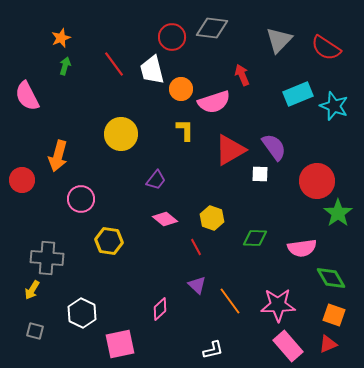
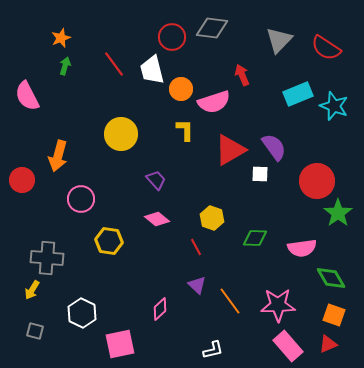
purple trapezoid at (156, 180): rotated 80 degrees counterclockwise
pink diamond at (165, 219): moved 8 px left
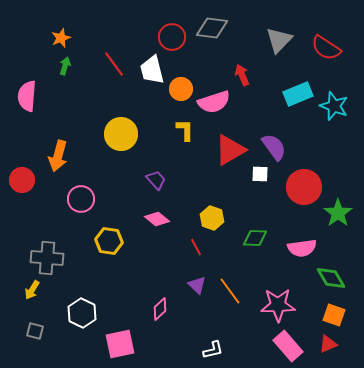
pink semicircle at (27, 96): rotated 32 degrees clockwise
red circle at (317, 181): moved 13 px left, 6 px down
orange line at (230, 301): moved 10 px up
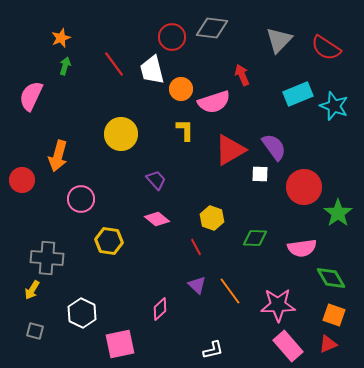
pink semicircle at (27, 96): moved 4 px right; rotated 20 degrees clockwise
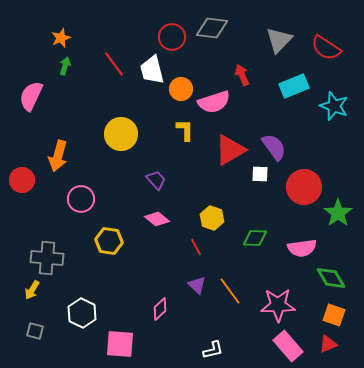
cyan rectangle at (298, 94): moved 4 px left, 8 px up
pink square at (120, 344): rotated 16 degrees clockwise
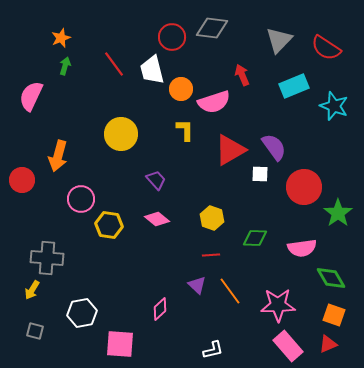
yellow hexagon at (109, 241): moved 16 px up
red line at (196, 247): moved 15 px right, 8 px down; rotated 66 degrees counterclockwise
white hexagon at (82, 313): rotated 24 degrees clockwise
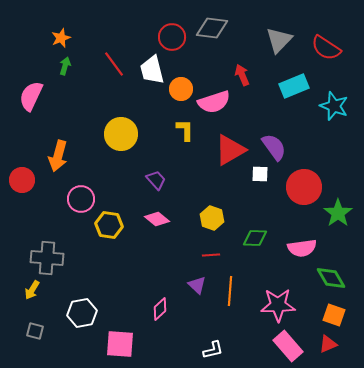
orange line at (230, 291): rotated 40 degrees clockwise
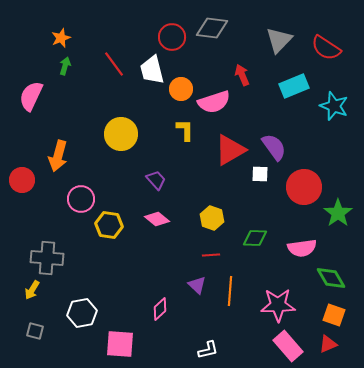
white L-shape at (213, 350): moved 5 px left
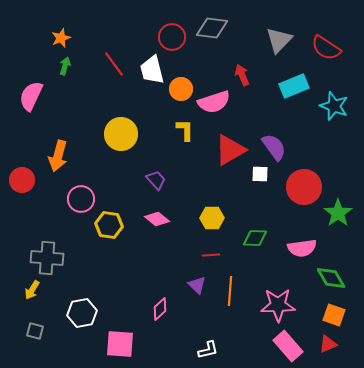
yellow hexagon at (212, 218): rotated 20 degrees counterclockwise
